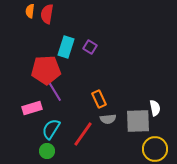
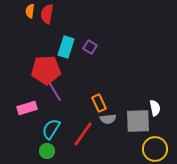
orange rectangle: moved 4 px down
pink rectangle: moved 5 px left
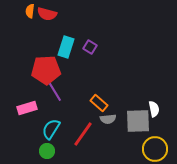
red semicircle: rotated 84 degrees counterclockwise
orange rectangle: rotated 24 degrees counterclockwise
white semicircle: moved 1 px left, 1 px down
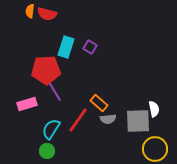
pink rectangle: moved 4 px up
red line: moved 5 px left, 14 px up
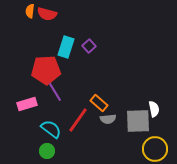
purple square: moved 1 px left, 1 px up; rotated 16 degrees clockwise
cyan semicircle: rotated 95 degrees clockwise
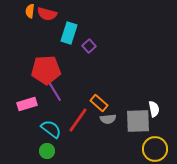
cyan rectangle: moved 3 px right, 14 px up
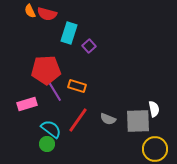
orange semicircle: rotated 32 degrees counterclockwise
orange rectangle: moved 22 px left, 17 px up; rotated 24 degrees counterclockwise
gray semicircle: rotated 28 degrees clockwise
green circle: moved 7 px up
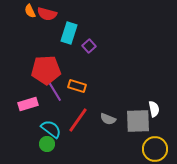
pink rectangle: moved 1 px right
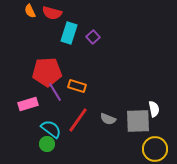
red semicircle: moved 5 px right, 1 px up
purple square: moved 4 px right, 9 px up
red pentagon: moved 1 px right, 2 px down
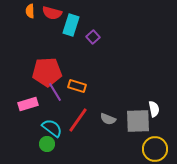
orange semicircle: rotated 24 degrees clockwise
cyan rectangle: moved 2 px right, 8 px up
cyan semicircle: moved 1 px right, 1 px up
